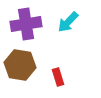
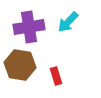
purple cross: moved 3 px right, 3 px down
red rectangle: moved 2 px left, 1 px up
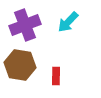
purple cross: moved 4 px left, 2 px up; rotated 12 degrees counterclockwise
red rectangle: rotated 18 degrees clockwise
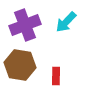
cyan arrow: moved 2 px left
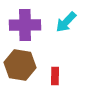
purple cross: rotated 20 degrees clockwise
red rectangle: moved 1 px left
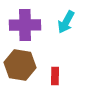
cyan arrow: rotated 15 degrees counterclockwise
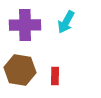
brown hexagon: moved 5 px down
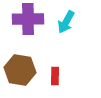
purple cross: moved 3 px right, 6 px up
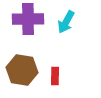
brown hexagon: moved 2 px right
